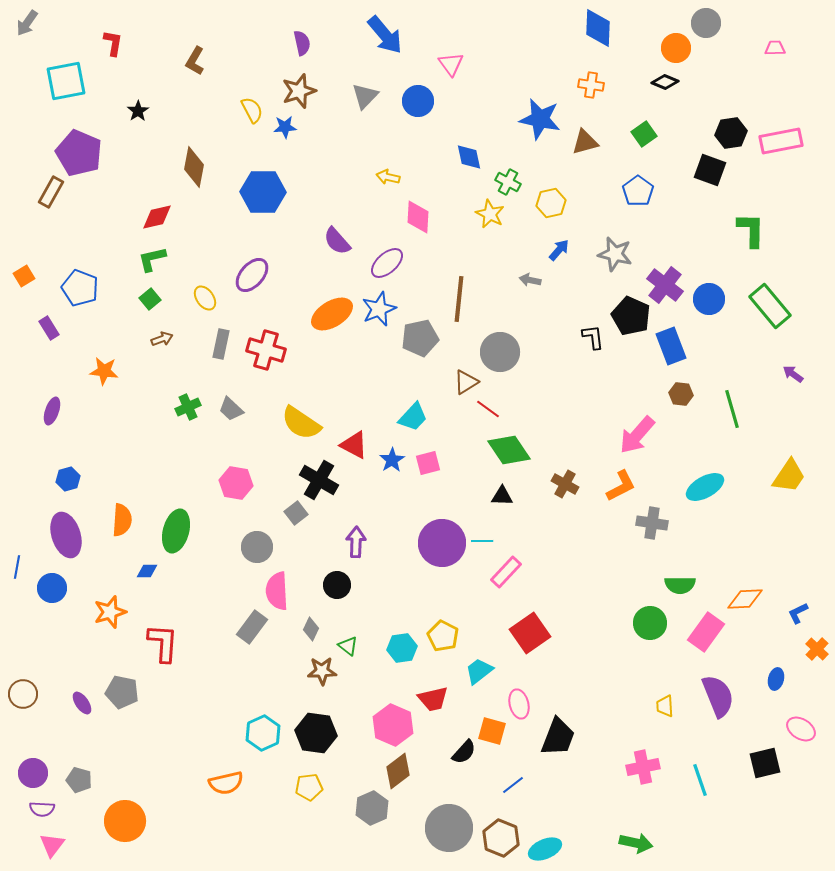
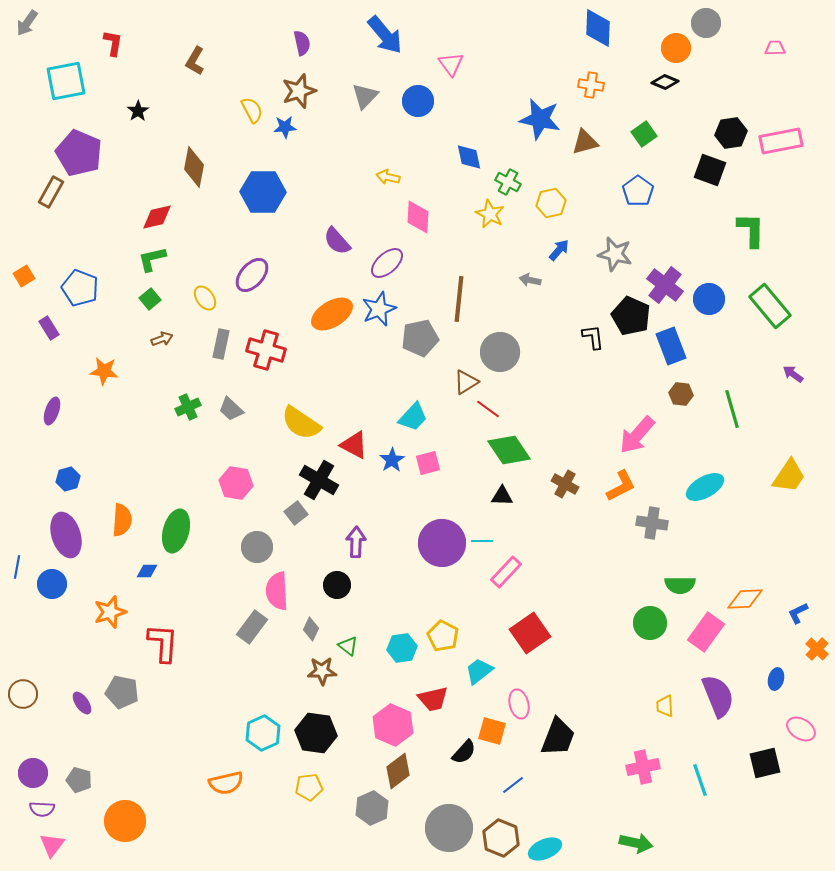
blue circle at (52, 588): moved 4 px up
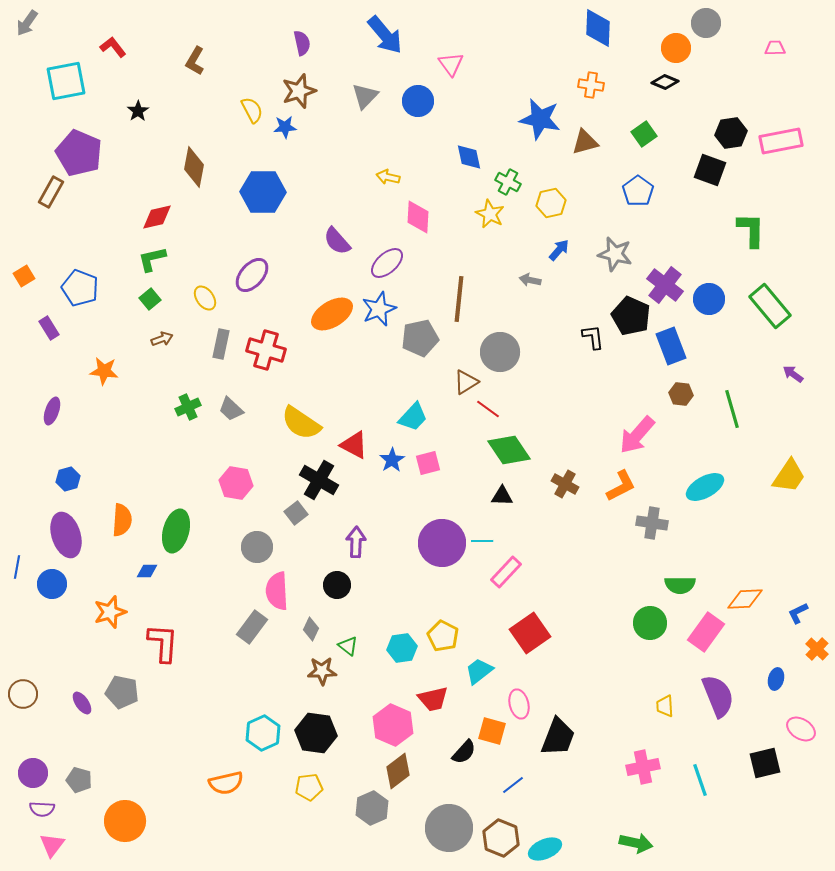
red L-shape at (113, 43): moved 4 px down; rotated 48 degrees counterclockwise
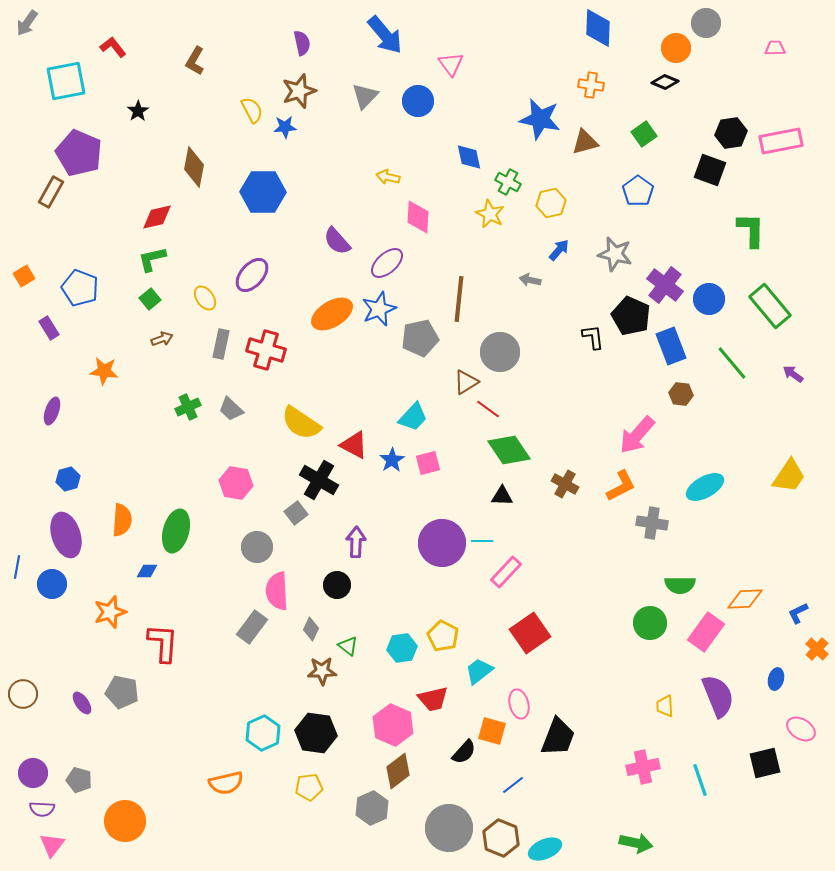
green line at (732, 409): moved 46 px up; rotated 24 degrees counterclockwise
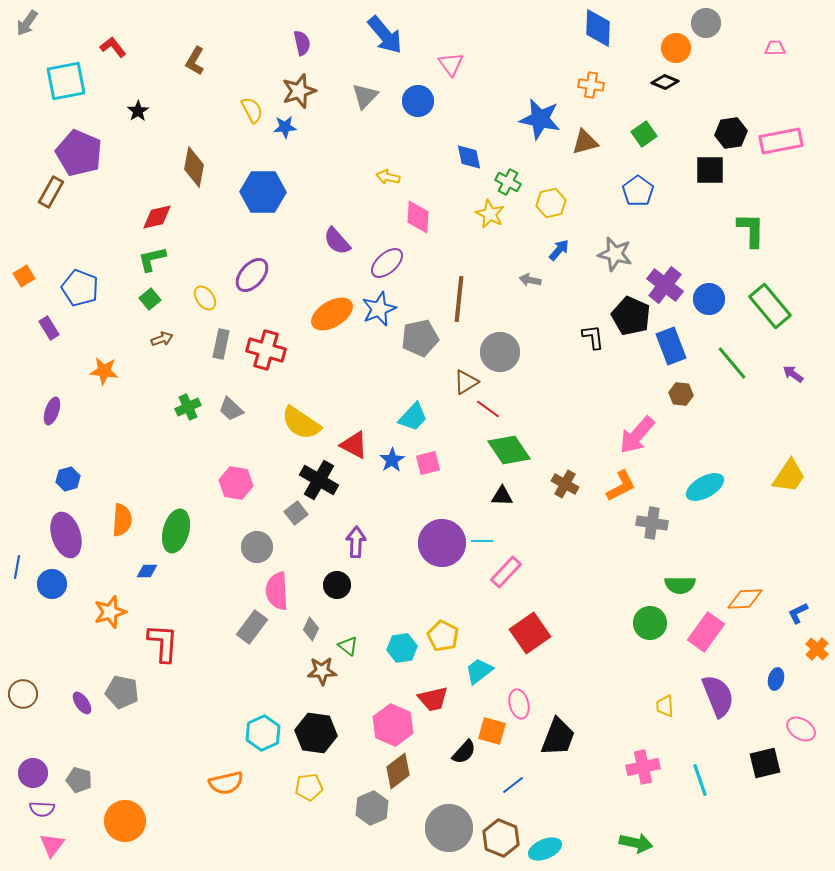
black square at (710, 170): rotated 20 degrees counterclockwise
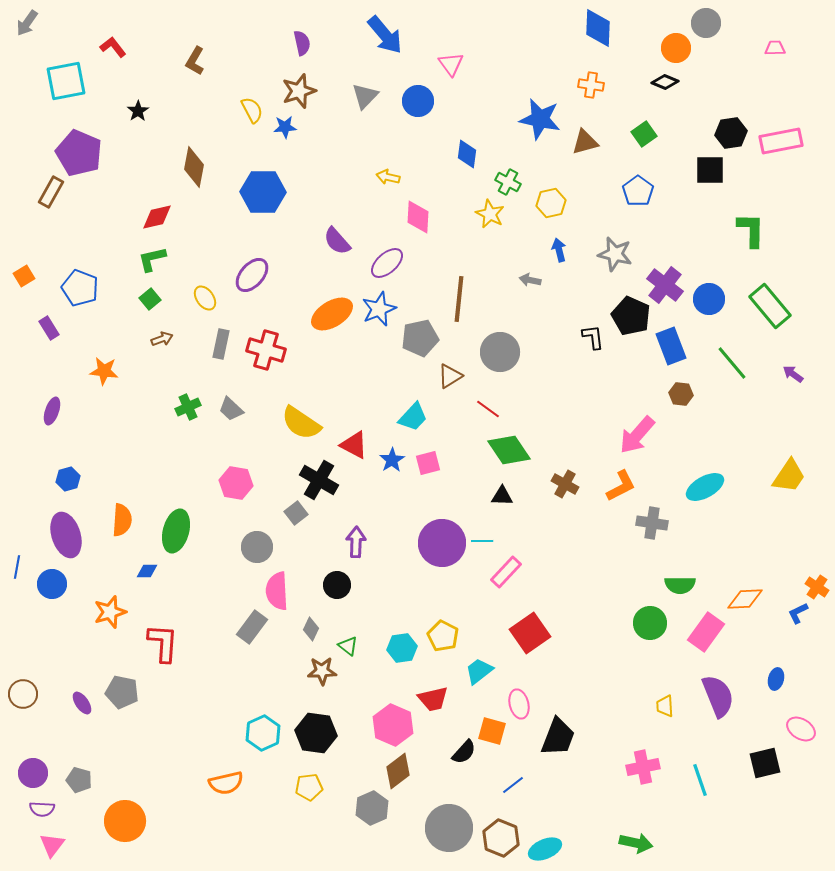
blue diamond at (469, 157): moved 2 px left, 3 px up; rotated 20 degrees clockwise
blue arrow at (559, 250): rotated 55 degrees counterclockwise
brown triangle at (466, 382): moved 16 px left, 6 px up
orange cross at (817, 649): moved 62 px up; rotated 10 degrees counterclockwise
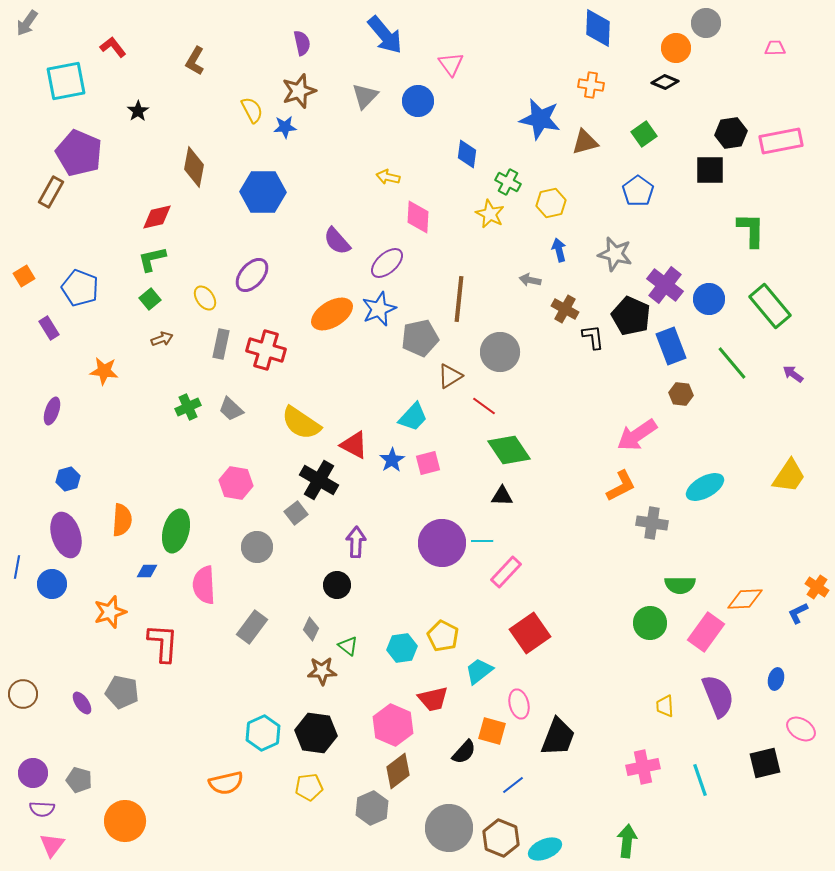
red line at (488, 409): moved 4 px left, 3 px up
pink arrow at (637, 435): rotated 15 degrees clockwise
brown cross at (565, 484): moved 175 px up
pink semicircle at (277, 591): moved 73 px left, 6 px up
green arrow at (636, 843): moved 9 px left, 2 px up; rotated 96 degrees counterclockwise
